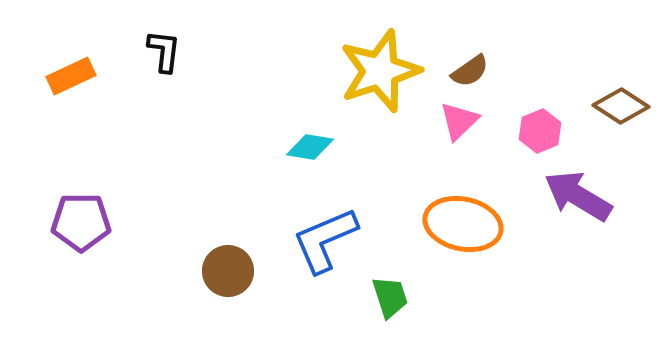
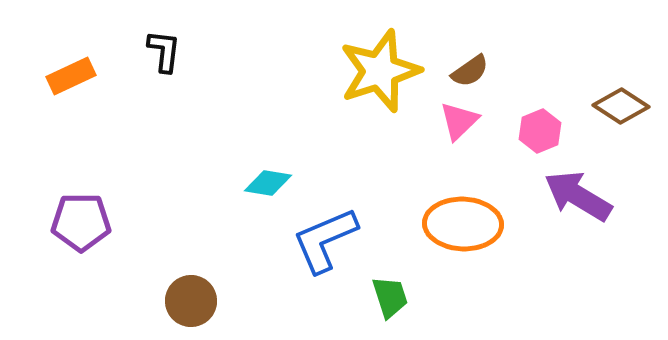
cyan diamond: moved 42 px left, 36 px down
orange ellipse: rotated 10 degrees counterclockwise
brown circle: moved 37 px left, 30 px down
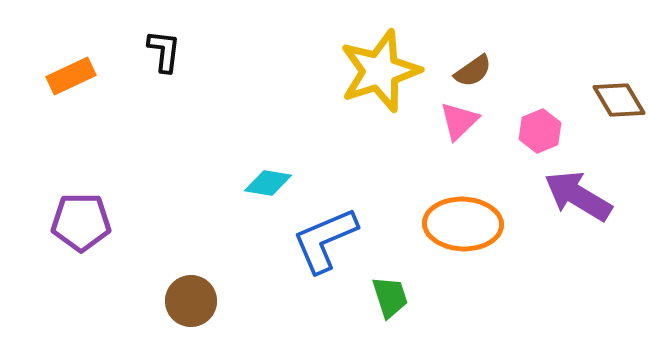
brown semicircle: moved 3 px right
brown diamond: moved 2 px left, 6 px up; rotated 26 degrees clockwise
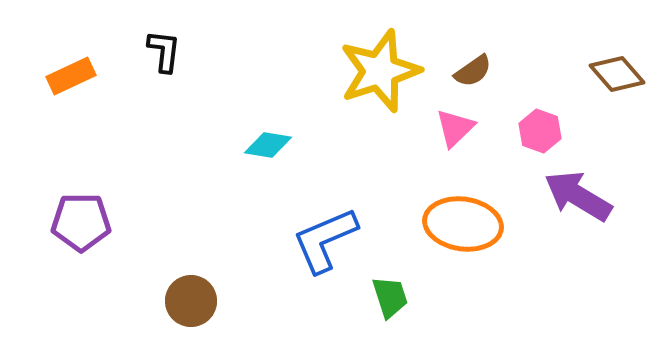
brown diamond: moved 2 px left, 26 px up; rotated 10 degrees counterclockwise
pink triangle: moved 4 px left, 7 px down
pink hexagon: rotated 18 degrees counterclockwise
cyan diamond: moved 38 px up
orange ellipse: rotated 6 degrees clockwise
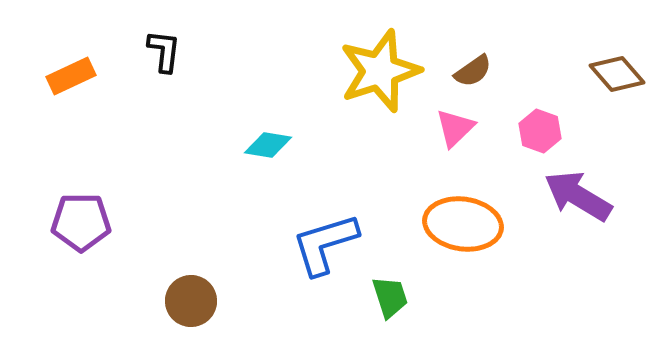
blue L-shape: moved 4 px down; rotated 6 degrees clockwise
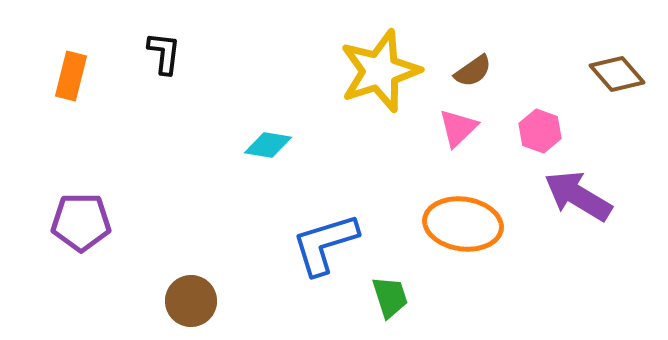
black L-shape: moved 2 px down
orange rectangle: rotated 51 degrees counterclockwise
pink triangle: moved 3 px right
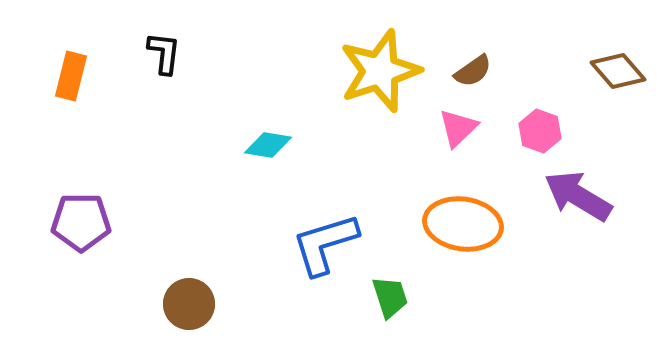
brown diamond: moved 1 px right, 3 px up
brown circle: moved 2 px left, 3 px down
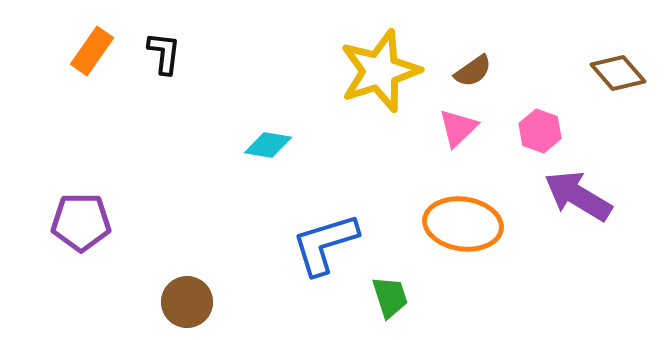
brown diamond: moved 2 px down
orange rectangle: moved 21 px right, 25 px up; rotated 21 degrees clockwise
brown circle: moved 2 px left, 2 px up
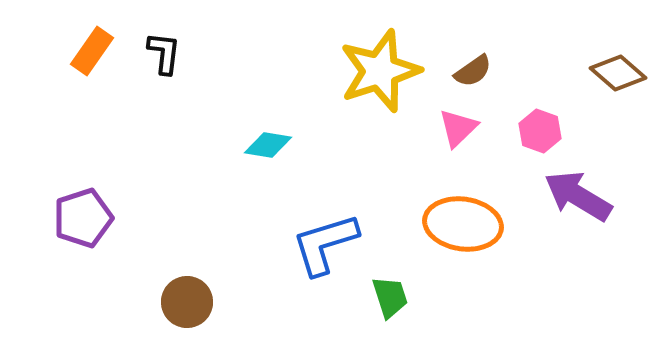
brown diamond: rotated 8 degrees counterclockwise
purple pentagon: moved 2 px right, 4 px up; rotated 18 degrees counterclockwise
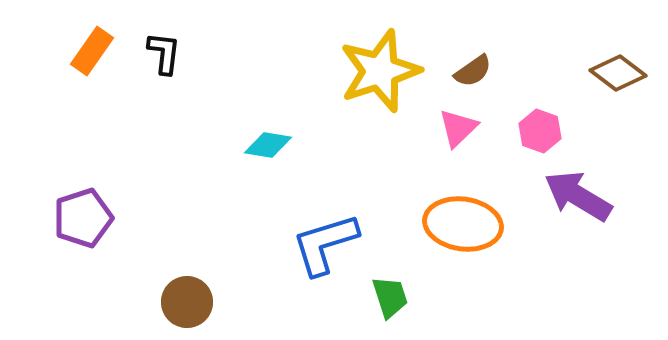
brown diamond: rotated 4 degrees counterclockwise
